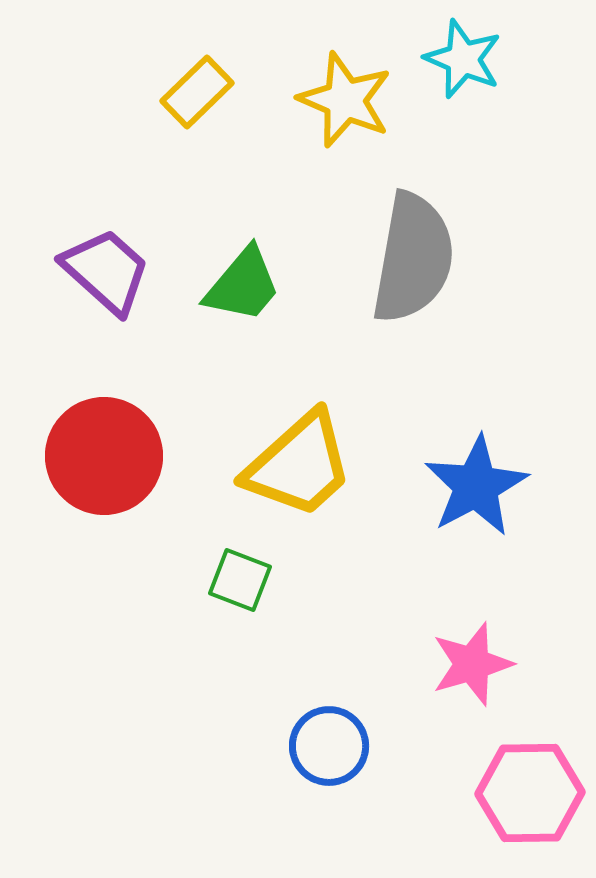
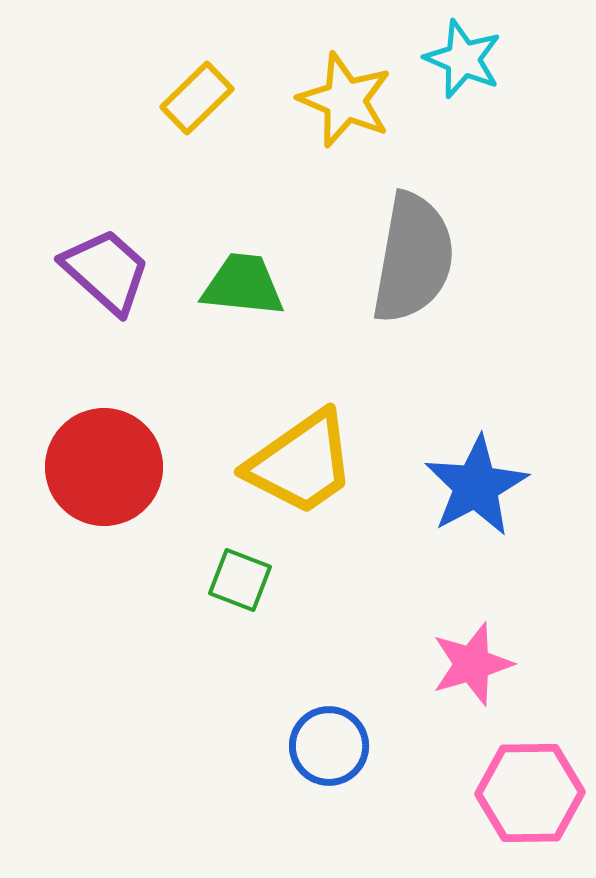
yellow rectangle: moved 6 px down
green trapezoid: rotated 124 degrees counterclockwise
red circle: moved 11 px down
yellow trapezoid: moved 2 px right, 2 px up; rotated 7 degrees clockwise
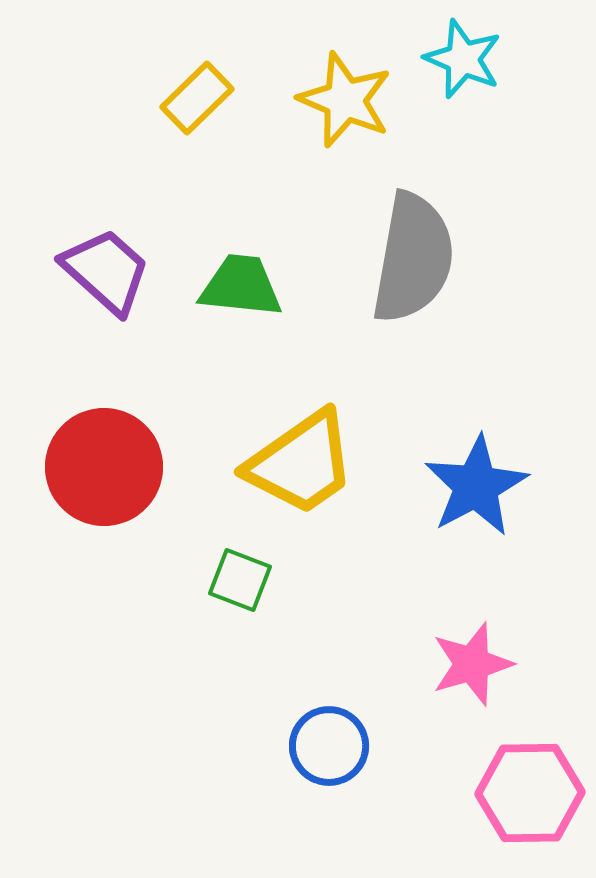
green trapezoid: moved 2 px left, 1 px down
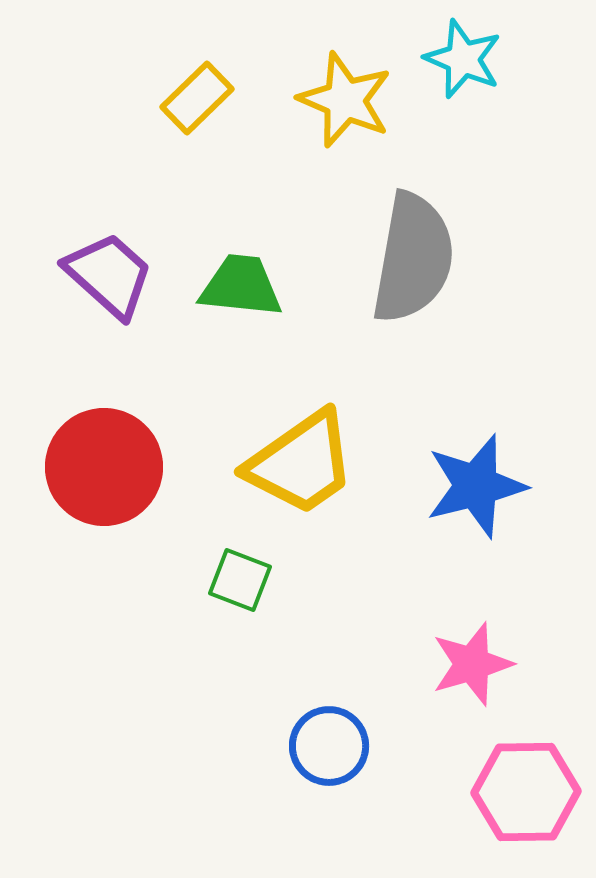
purple trapezoid: moved 3 px right, 4 px down
blue star: rotated 14 degrees clockwise
pink hexagon: moved 4 px left, 1 px up
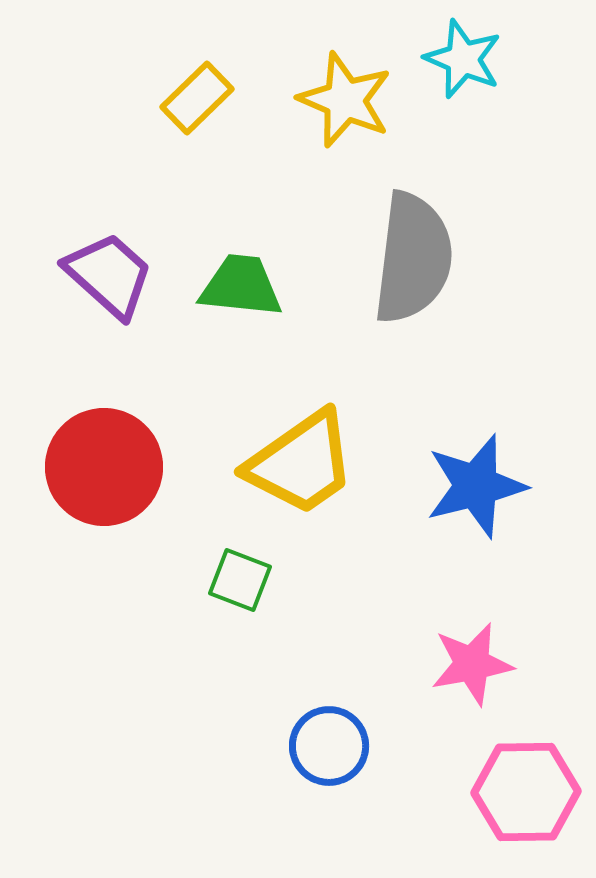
gray semicircle: rotated 3 degrees counterclockwise
pink star: rotated 6 degrees clockwise
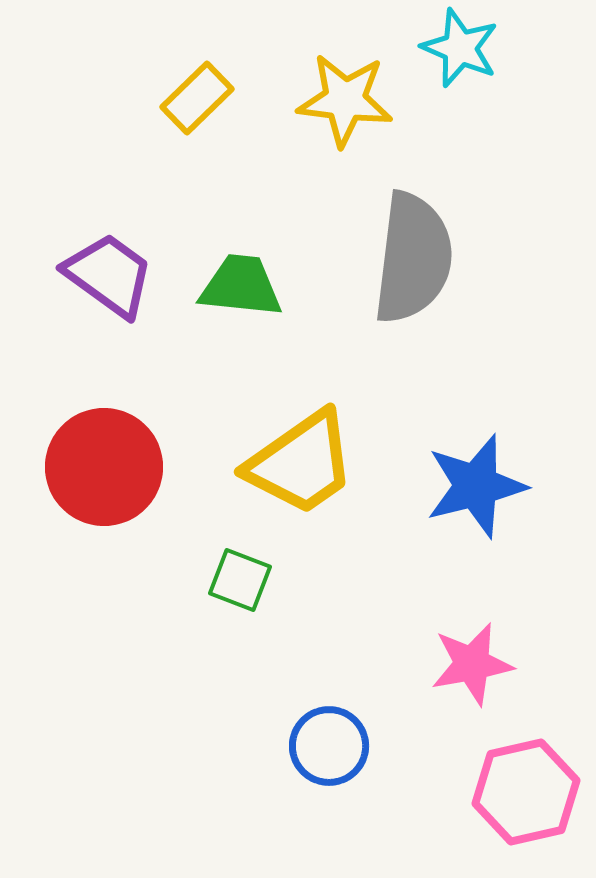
cyan star: moved 3 px left, 11 px up
yellow star: rotated 16 degrees counterclockwise
purple trapezoid: rotated 6 degrees counterclockwise
pink hexagon: rotated 12 degrees counterclockwise
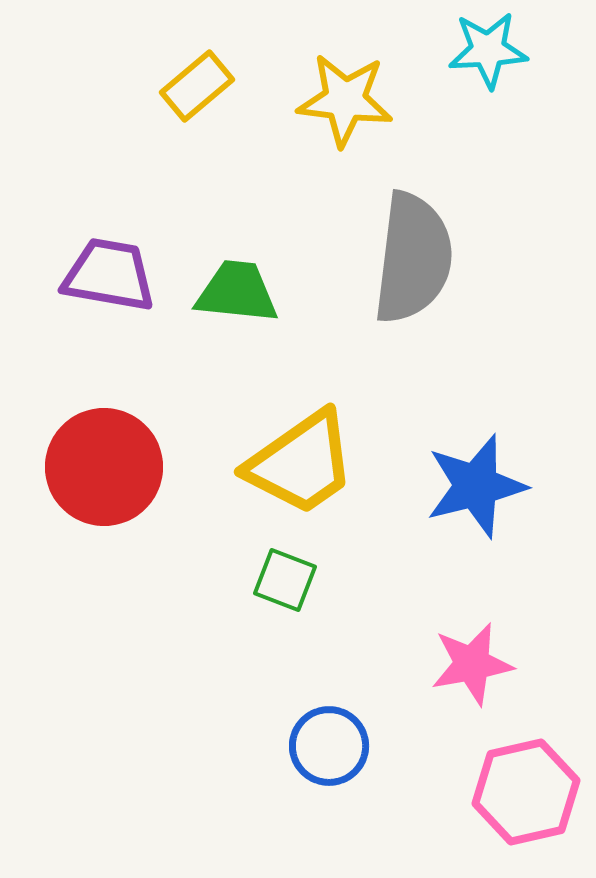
cyan star: moved 28 px right, 2 px down; rotated 26 degrees counterclockwise
yellow rectangle: moved 12 px up; rotated 4 degrees clockwise
purple trapezoid: rotated 26 degrees counterclockwise
green trapezoid: moved 4 px left, 6 px down
green square: moved 45 px right
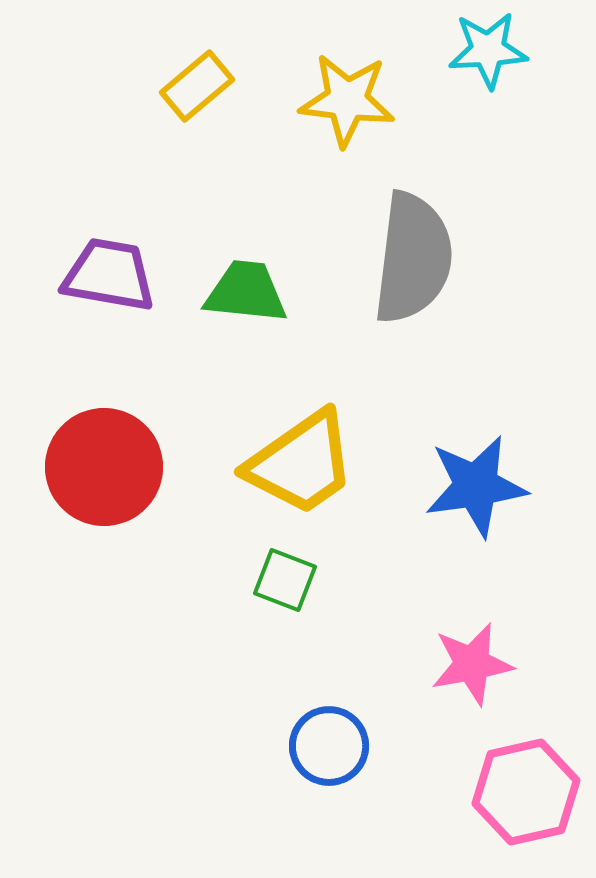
yellow star: moved 2 px right
green trapezoid: moved 9 px right
blue star: rotated 6 degrees clockwise
